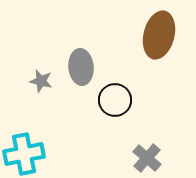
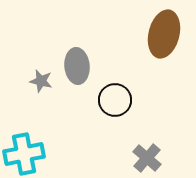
brown ellipse: moved 5 px right, 1 px up
gray ellipse: moved 4 px left, 1 px up
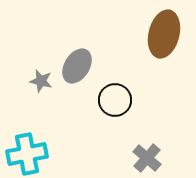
gray ellipse: rotated 36 degrees clockwise
cyan cross: moved 3 px right
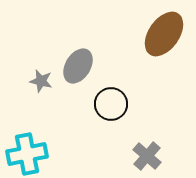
brown ellipse: rotated 21 degrees clockwise
gray ellipse: moved 1 px right
black circle: moved 4 px left, 4 px down
gray cross: moved 2 px up
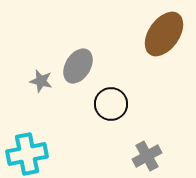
gray cross: rotated 20 degrees clockwise
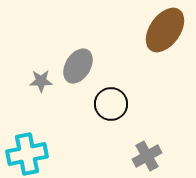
brown ellipse: moved 1 px right, 4 px up
gray star: rotated 15 degrees counterclockwise
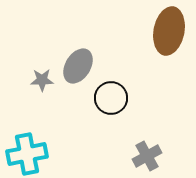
brown ellipse: moved 4 px right, 1 px down; rotated 24 degrees counterclockwise
gray star: moved 1 px right, 1 px up
black circle: moved 6 px up
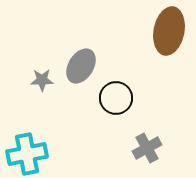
gray ellipse: moved 3 px right
black circle: moved 5 px right
gray cross: moved 8 px up
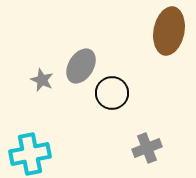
gray star: rotated 25 degrees clockwise
black circle: moved 4 px left, 5 px up
gray cross: rotated 8 degrees clockwise
cyan cross: moved 3 px right
